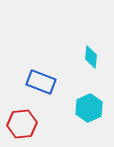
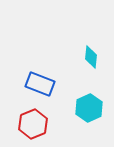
blue rectangle: moved 1 px left, 2 px down
red hexagon: moved 11 px right; rotated 16 degrees counterclockwise
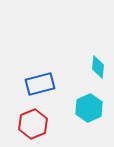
cyan diamond: moved 7 px right, 10 px down
blue rectangle: rotated 36 degrees counterclockwise
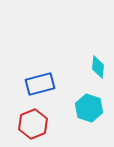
cyan hexagon: rotated 16 degrees counterclockwise
